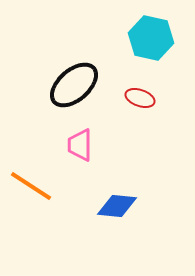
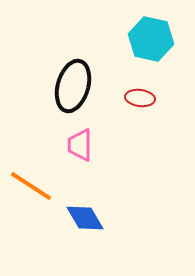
cyan hexagon: moved 1 px down
black ellipse: moved 1 px left, 1 px down; rotated 33 degrees counterclockwise
red ellipse: rotated 12 degrees counterclockwise
blue diamond: moved 32 px left, 12 px down; rotated 54 degrees clockwise
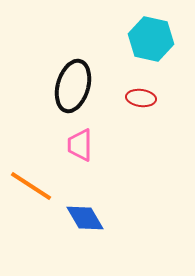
red ellipse: moved 1 px right
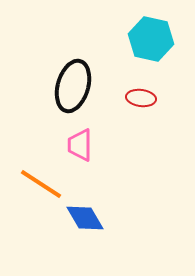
orange line: moved 10 px right, 2 px up
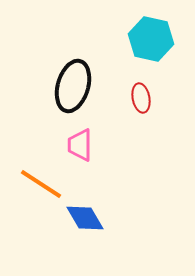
red ellipse: rotated 72 degrees clockwise
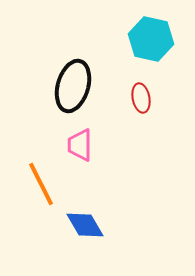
orange line: rotated 30 degrees clockwise
blue diamond: moved 7 px down
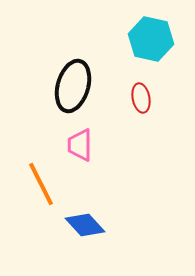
blue diamond: rotated 12 degrees counterclockwise
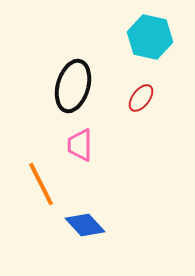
cyan hexagon: moved 1 px left, 2 px up
red ellipse: rotated 48 degrees clockwise
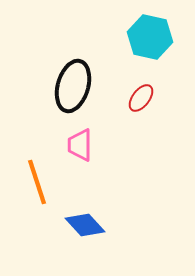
orange line: moved 4 px left, 2 px up; rotated 9 degrees clockwise
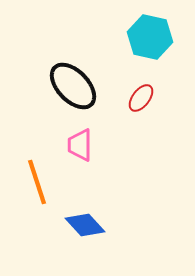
black ellipse: rotated 60 degrees counterclockwise
